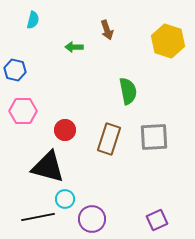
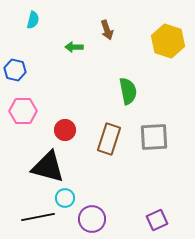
cyan circle: moved 1 px up
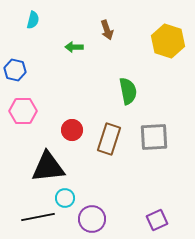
red circle: moved 7 px right
black triangle: rotated 21 degrees counterclockwise
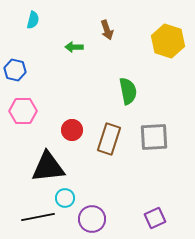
purple square: moved 2 px left, 2 px up
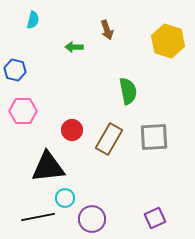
brown rectangle: rotated 12 degrees clockwise
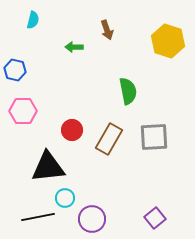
purple square: rotated 15 degrees counterclockwise
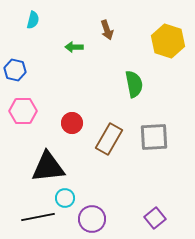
green semicircle: moved 6 px right, 7 px up
red circle: moved 7 px up
